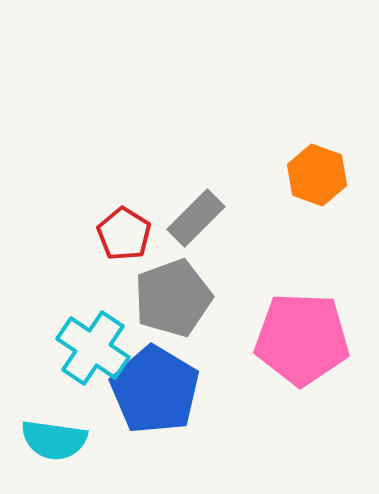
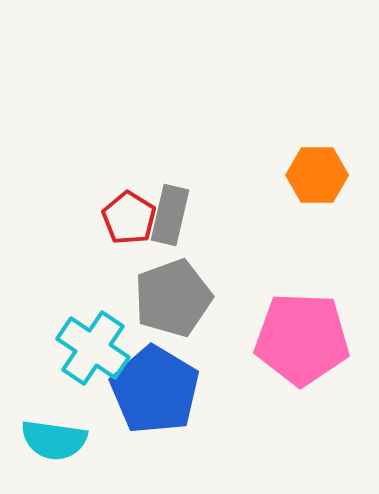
orange hexagon: rotated 20 degrees counterclockwise
gray rectangle: moved 26 px left, 3 px up; rotated 32 degrees counterclockwise
red pentagon: moved 5 px right, 16 px up
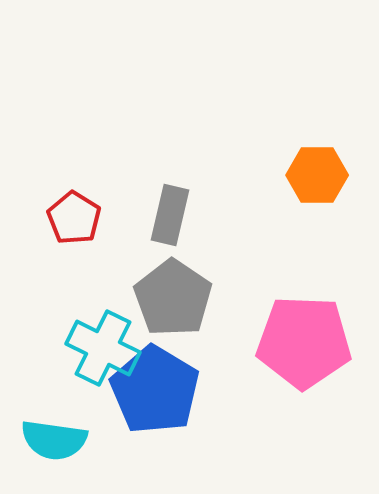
red pentagon: moved 55 px left
gray pentagon: rotated 18 degrees counterclockwise
pink pentagon: moved 2 px right, 3 px down
cyan cross: moved 10 px right; rotated 8 degrees counterclockwise
